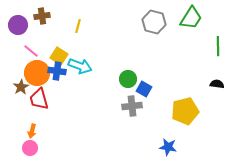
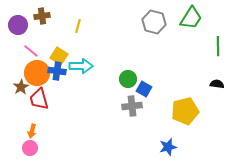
cyan arrow: moved 1 px right; rotated 20 degrees counterclockwise
blue star: rotated 24 degrees counterclockwise
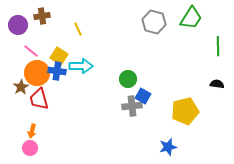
yellow line: moved 3 px down; rotated 40 degrees counterclockwise
blue square: moved 1 px left, 7 px down
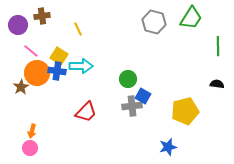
red trapezoid: moved 47 px right, 13 px down; rotated 120 degrees counterclockwise
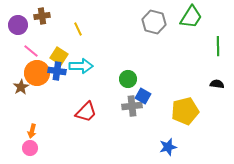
green trapezoid: moved 1 px up
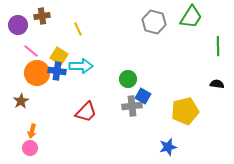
brown star: moved 14 px down
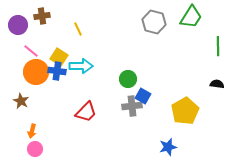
yellow square: moved 1 px down
orange circle: moved 1 px left, 1 px up
brown star: rotated 14 degrees counterclockwise
yellow pentagon: rotated 16 degrees counterclockwise
pink circle: moved 5 px right, 1 px down
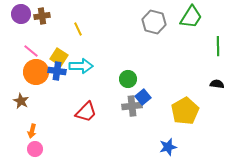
purple circle: moved 3 px right, 11 px up
blue square: moved 1 px down; rotated 21 degrees clockwise
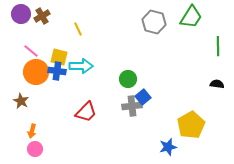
brown cross: rotated 21 degrees counterclockwise
yellow square: rotated 18 degrees counterclockwise
yellow pentagon: moved 6 px right, 14 px down
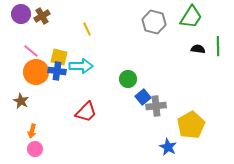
yellow line: moved 9 px right
black semicircle: moved 19 px left, 35 px up
gray cross: moved 24 px right
blue star: rotated 30 degrees counterclockwise
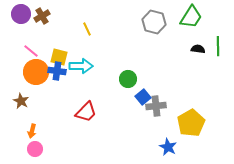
yellow pentagon: moved 2 px up
